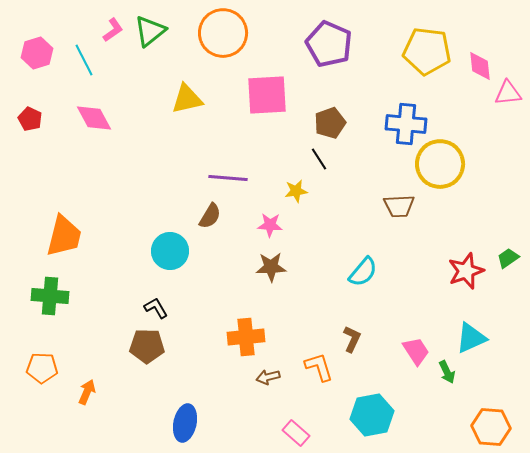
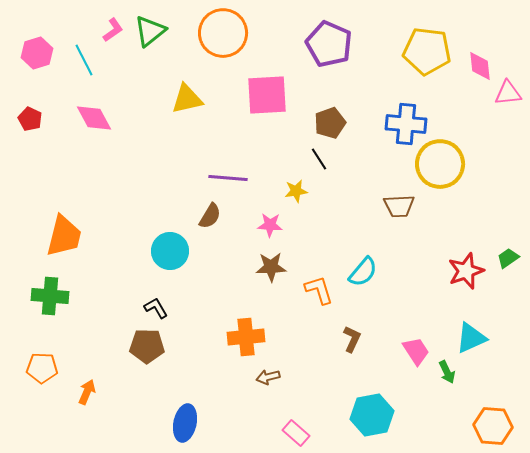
orange L-shape at (319, 367): moved 77 px up
orange hexagon at (491, 427): moved 2 px right, 1 px up
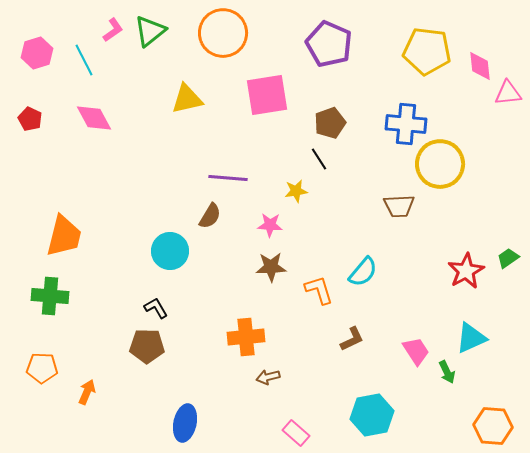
pink square at (267, 95): rotated 6 degrees counterclockwise
red star at (466, 271): rotated 9 degrees counterclockwise
brown L-shape at (352, 339): rotated 40 degrees clockwise
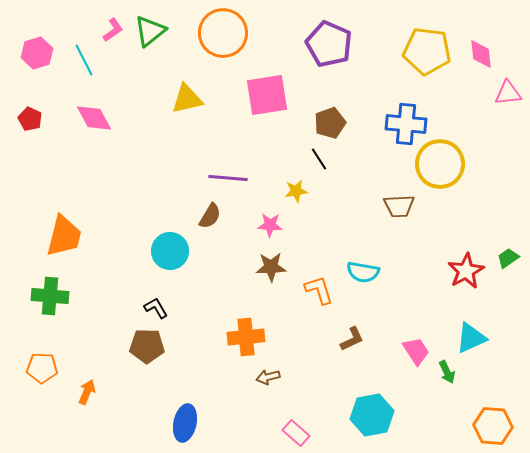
pink diamond at (480, 66): moved 1 px right, 12 px up
cyan semicircle at (363, 272): rotated 60 degrees clockwise
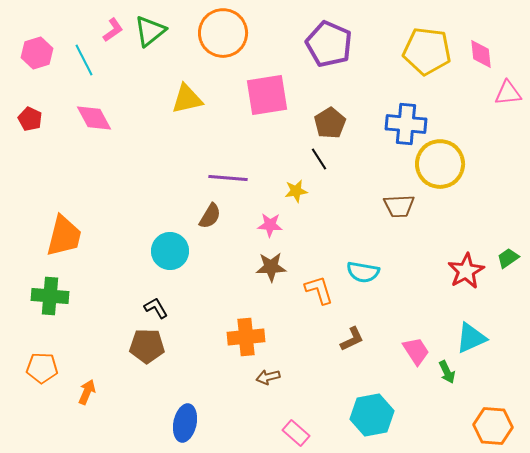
brown pentagon at (330, 123): rotated 12 degrees counterclockwise
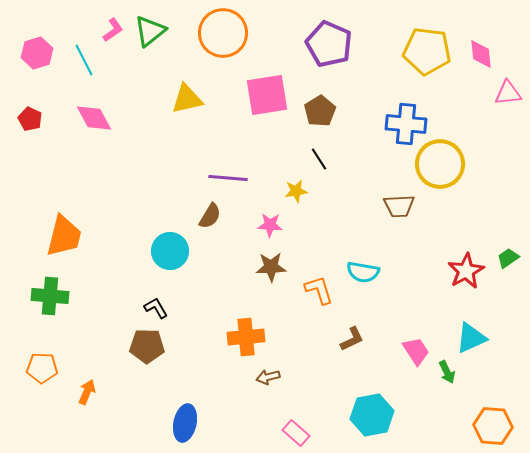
brown pentagon at (330, 123): moved 10 px left, 12 px up
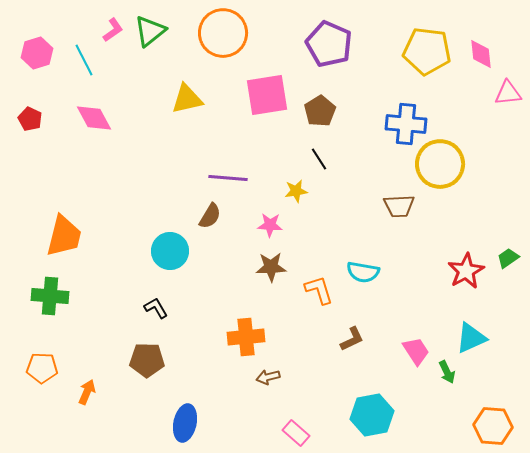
brown pentagon at (147, 346): moved 14 px down
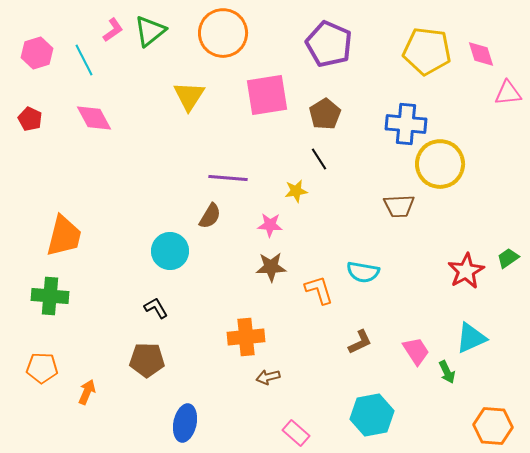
pink diamond at (481, 54): rotated 12 degrees counterclockwise
yellow triangle at (187, 99): moved 2 px right, 3 px up; rotated 44 degrees counterclockwise
brown pentagon at (320, 111): moved 5 px right, 3 px down
brown L-shape at (352, 339): moved 8 px right, 3 px down
